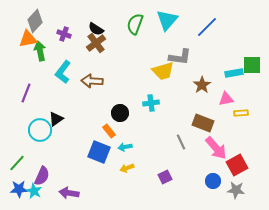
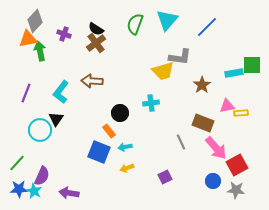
cyan L-shape: moved 2 px left, 20 px down
pink triangle: moved 1 px right, 7 px down
black triangle: rotated 21 degrees counterclockwise
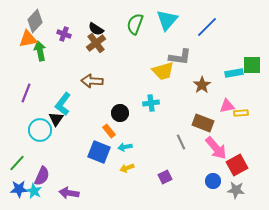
cyan L-shape: moved 2 px right, 12 px down
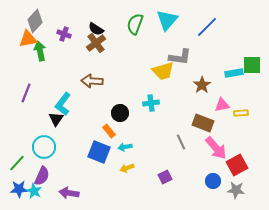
pink triangle: moved 5 px left, 1 px up
cyan circle: moved 4 px right, 17 px down
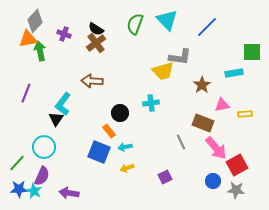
cyan triangle: rotated 25 degrees counterclockwise
green square: moved 13 px up
yellow rectangle: moved 4 px right, 1 px down
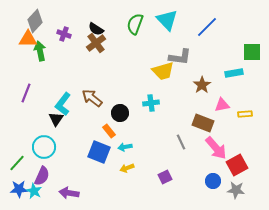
orange triangle: rotated 12 degrees clockwise
brown arrow: moved 17 px down; rotated 35 degrees clockwise
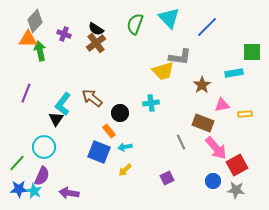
cyan triangle: moved 2 px right, 2 px up
yellow arrow: moved 2 px left, 2 px down; rotated 24 degrees counterclockwise
purple square: moved 2 px right, 1 px down
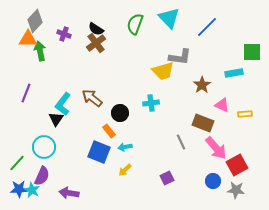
pink triangle: rotated 35 degrees clockwise
cyan star: moved 2 px left, 1 px up
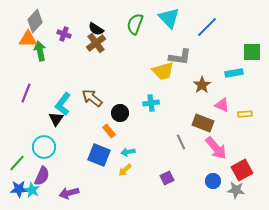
cyan arrow: moved 3 px right, 5 px down
blue square: moved 3 px down
red square: moved 5 px right, 5 px down
purple arrow: rotated 24 degrees counterclockwise
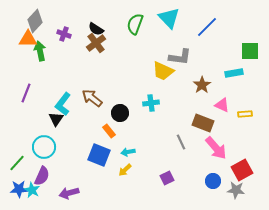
green square: moved 2 px left, 1 px up
yellow trapezoid: rotated 40 degrees clockwise
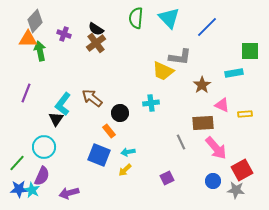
green semicircle: moved 1 px right, 6 px up; rotated 15 degrees counterclockwise
brown rectangle: rotated 25 degrees counterclockwise
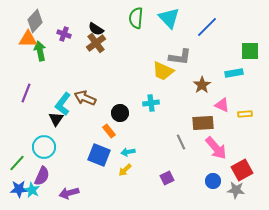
brown arrow: moved 7 px left; rotated 15 degrees counterclockwise
